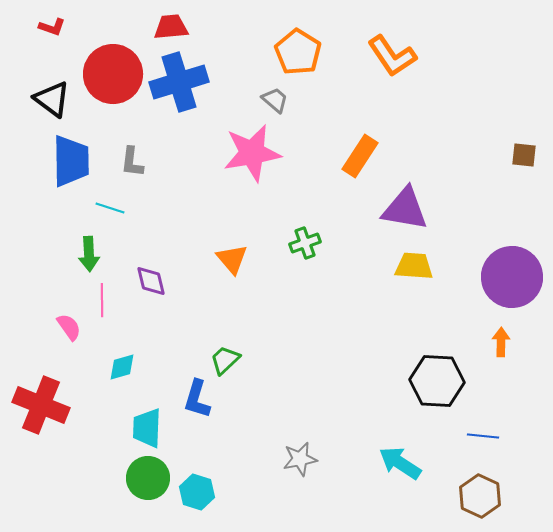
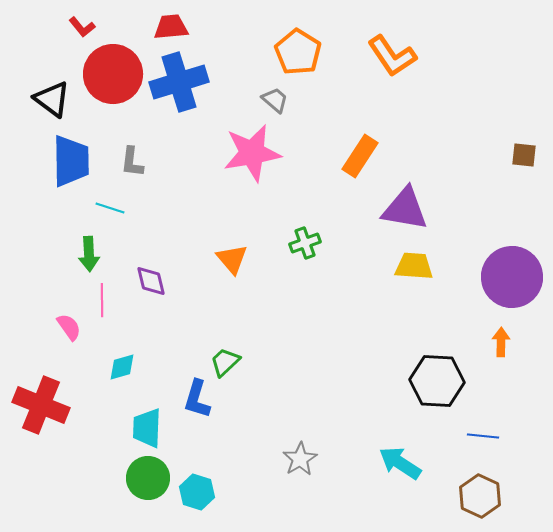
red L-shape: moved 30 px right; rotated 32 degrees clockwise
green trapezoid: moved 2 px down
gray star: rotated 20 degrees counterclockwise
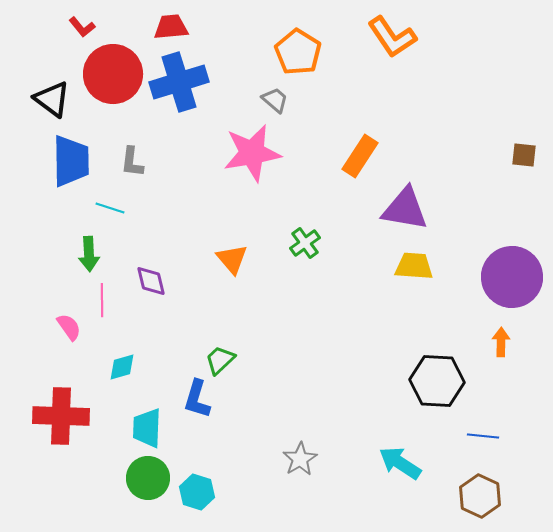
orange L-shape: moved 19 px up
green cross: rotated 16 degrees counterclockwise
green trapezoid: moved 5 px left, 2 px up
red cross: moved 20 px right, 11 px down; rotated 20 degrees counterclockwise
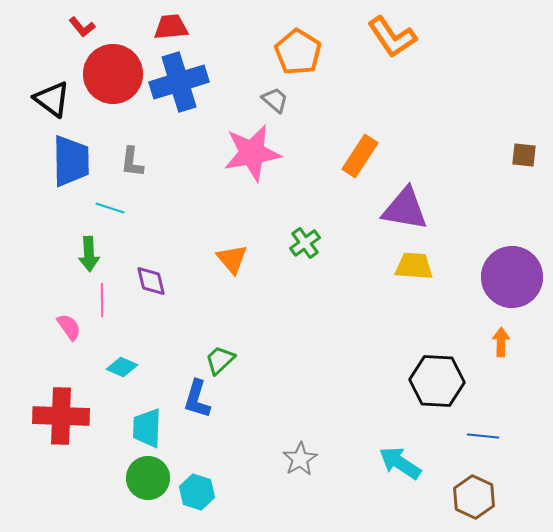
cyan diamond: rotated 40 degrees clockwise
brown hexagon: moved 6 px left, 1 px down
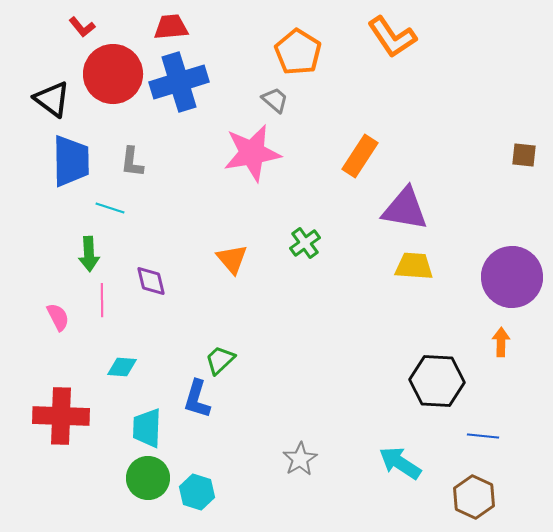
pink semicircle: moved 11 px left, 10 px up; rotated 8 degrees clockwise
cyan diamond: rotated 20 degrees counterclockwise
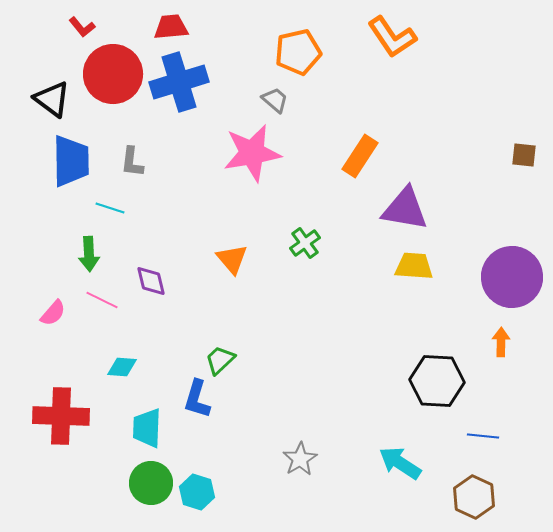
orange pentagon: rotated 27 degrees clockwise
pink line: rotated 64 degrees counterclockwise
pink semicircle: moved 5 px left, 4 px up; rotated 68 degrees clockwise
green circle: moved 3 px right, 5 px down
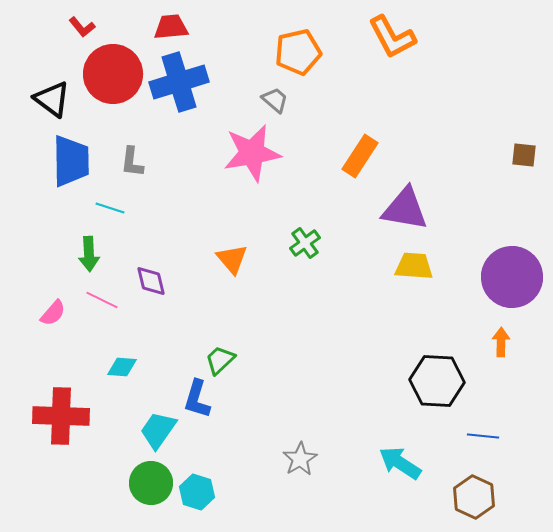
orange L-shape: rotated 6 degrees clockwise
cyan trapezoid: moved 11 px right, 2 px down; rotated 33 degrees clockwise
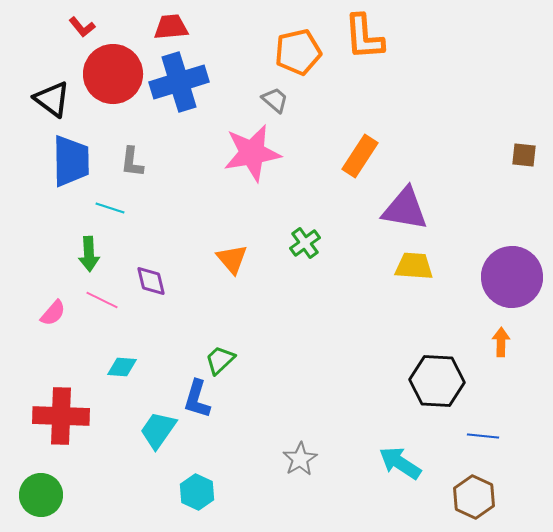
orange L-shape: moved 28 px left; rotated 24 degrees clockwise
green circle: moved 110 px left, 12 px down
cyan hexagon: rotated 8 degrees clockwise
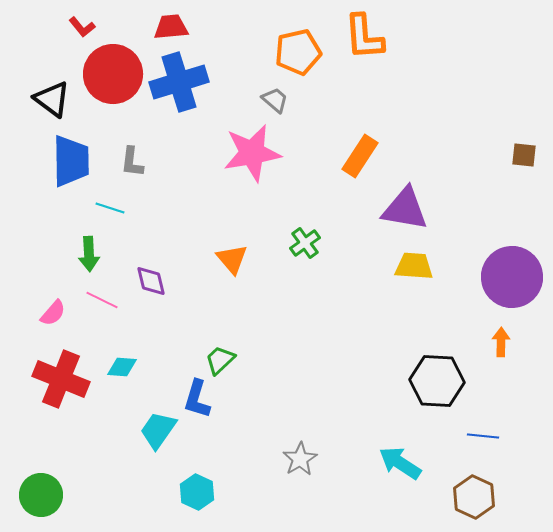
red cross: moved 37 px up; rotated 20 degrees clockwise
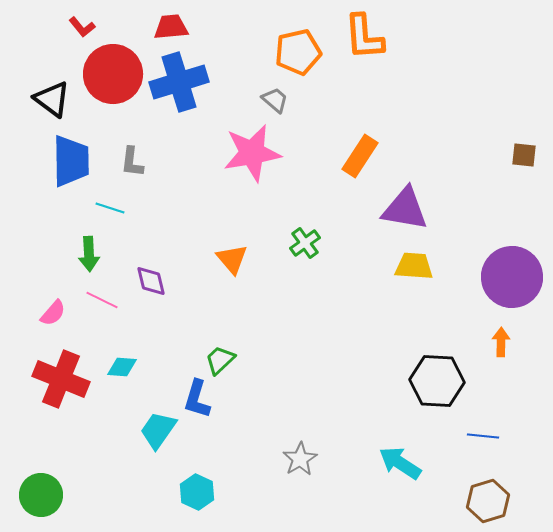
brown hexagon: moved 14 px right, 4 px down; rotated 18 degrees clockwise
